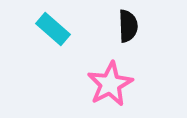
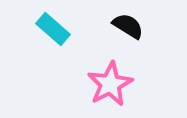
black semicircle: rotated 56 degrees counterclockwise
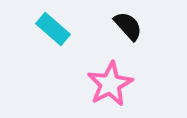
black semicircle: rotated 16 degrees clockwise
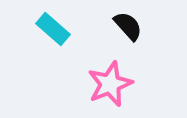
pink star: rotated 6 degrees clockwise
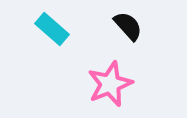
cyan rectangle: moved 1 px left
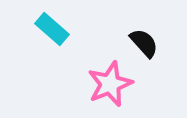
black semicircle: moved 16 px right, 17 px down
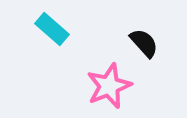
pink star: moved 1 px left, 2 px down
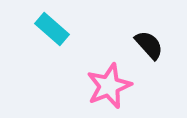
black semicircle: moved 5 px right, 2 px down
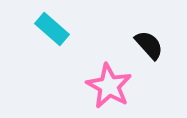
pink star: rotated 21 degrees counterclockwise
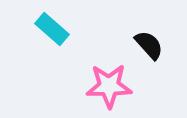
pink star: rotated 30 degrees counterclockwise
